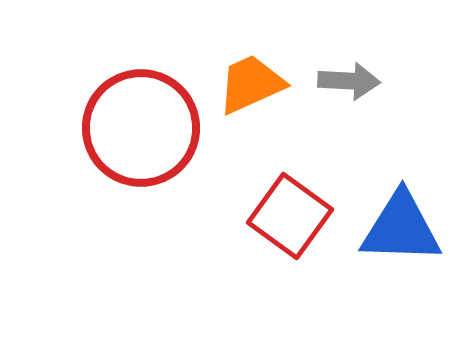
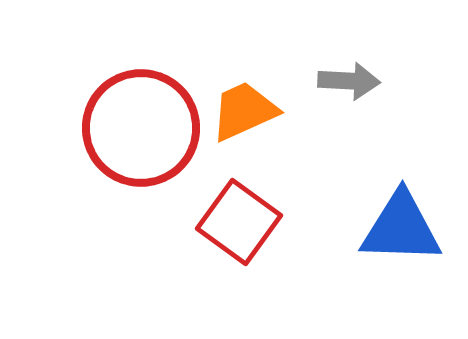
orange trapezoid: moved 7 px left, 27 px down
red square: moved 51 px left, 6 px down
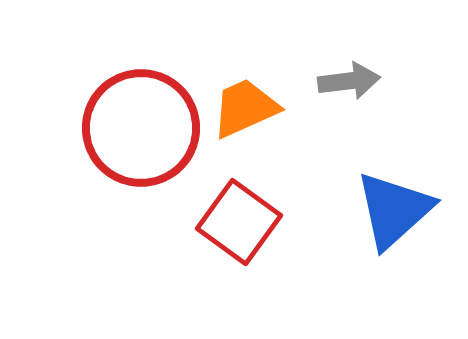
gray arrow: rotated 10 degrees counterclockwise
orange trapezoid: moved 1 px right, 3 px up
blue triangle: moved 7 px left, 18 px up; rotated 44 degrees counterclockwise
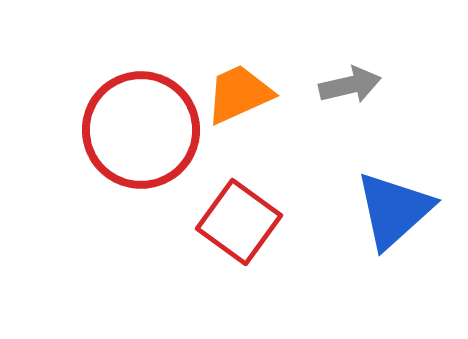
gray arrow: moved 1 px right, 4 px down; rotated 6 degrees counterclockwise
orange trapezoid: moved 6 px left, 14 px up
red circle: moved 2 px down
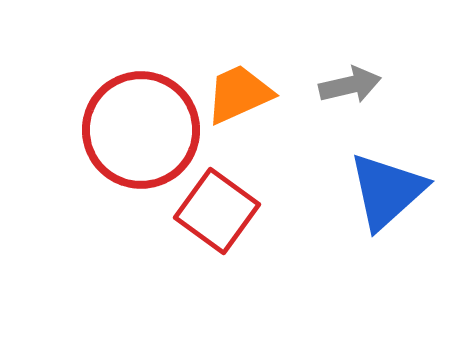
blue triangle: moved 7 px left, 19 px up
red square: moved 22 px left, 11 px up
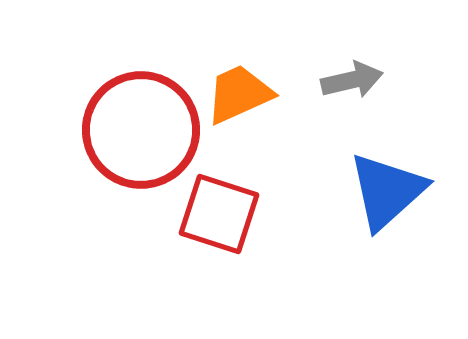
gray arrow: moved 2 px right, 5 px up
red square: moved 2 px right, 3 px down; rotated 18 degrees counterclockwise
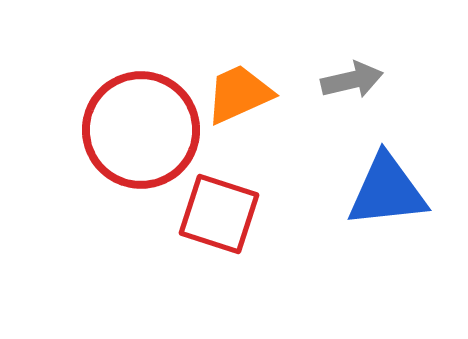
blue triangle: rotated 36 degrees clockwise
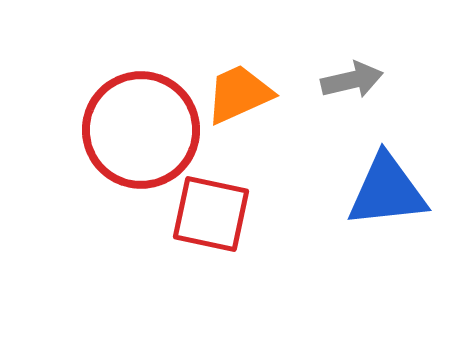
red square: moved 8 px left; rotated 6 degrees counterclockwise
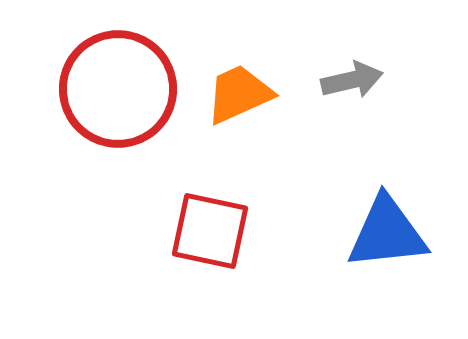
red circle: moved 23 px left, 41 px up
blue triangle: moved 42 px down
red square: moved 1 px left, 17 px down
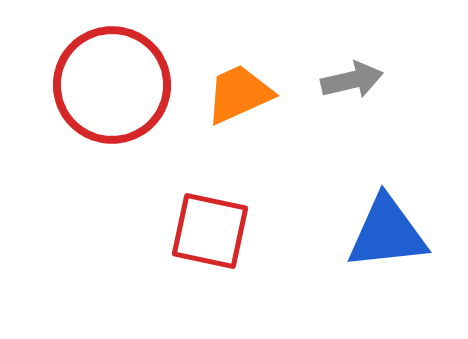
red circle: moved 6 px left, 4 px up
